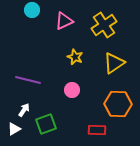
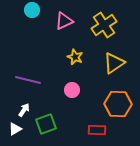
white triangle: moved 1 px right
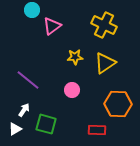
pink triangle: moved 12 px left, 5 px down; rotated 12 degrees counterclockwise
yellow cross: rotated 30 degrees counterclockwise
yellow star: rotated 28 degrees counterclockwise
yellow triangle: moved 9 px left
purple line: rotated 25 degrees clockwise
green square: rotated 35 degrees clockwise
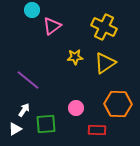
yellow cross: moved 2 px down
pink circle: moved 4 px right, 18 px down
green square: rotated 20 degrees counterclockwise
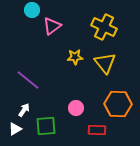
yellow triangle: rotated 35 degrees counterclockwise
green square: moved 2 px down
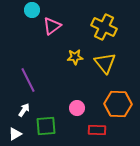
purple line: rotated 25 degrees clockwise
pink circle: moved 1 px right
white triangle: moved 5 px down
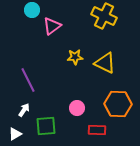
yellow cross: moved 11 px up
yellow triangle: rotated 25 degrees counterclockwise
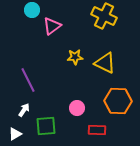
orange hexagon: moved 3 px up
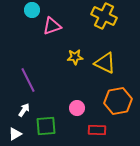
pink triangle: rotated 18 degrees clockwise
orange hexagon: rotated 12 degrees counterclockwise
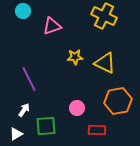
cyan circle: moved 9 px left, 1 px down
purple line: moved 1 px right, 1 px up
white triangle: moved 1 px right
